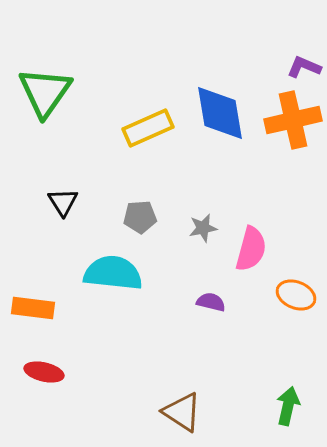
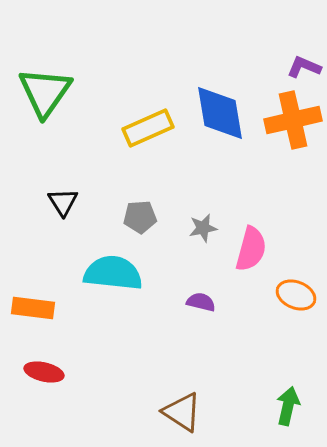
purple semicircle: moved 10 px left
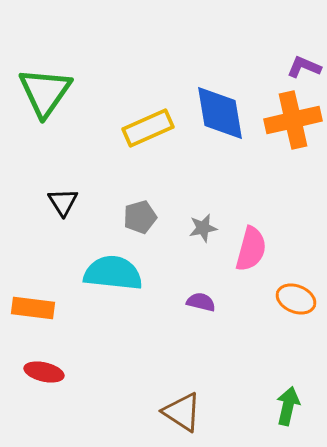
gray pentagon: rotated 12 degrees counterclockwise
orange ellipse: moved 4 px down
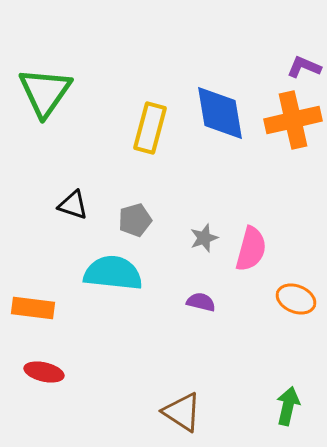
yellow rectangle: moved 2 px right; rotated 51 degrees counterclockwise
black triangle: moved 10 px right, 3 px down; rotated 40 degrees counterclockwise
gray pentagon: moved 5 px left, 3 px down
gray star: moved 1 px right, 10 px down; rotated 8 degrees counterclockwise
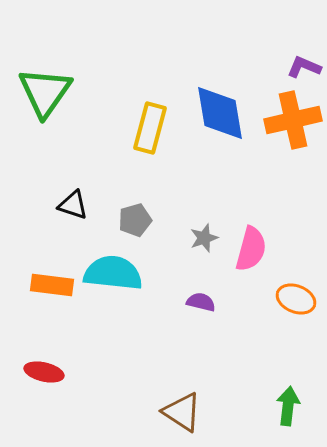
orange rectangle: moved 19 px right, 23 px up
green arrow: rotated 6 degrees counterclockwise
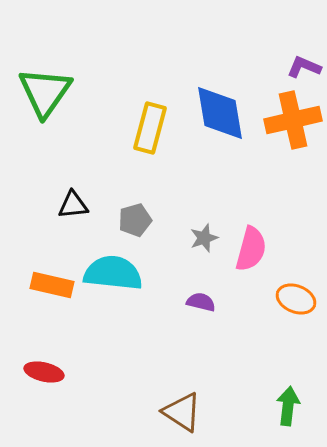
black triangle: rotated 24 degrees counterclockwise
orange rectangle: rotated 6 degrees clockwise
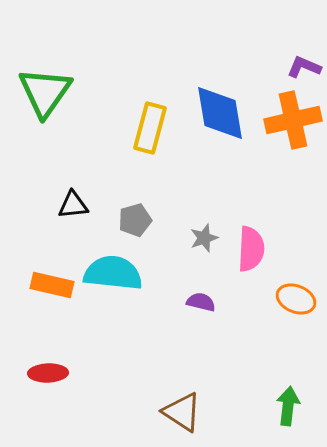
pink semicircle: rotated 12 degrees counterclockwise
red ellipse: moved 4 px right, 1 px down; rotated 15 degrees counterclockwise
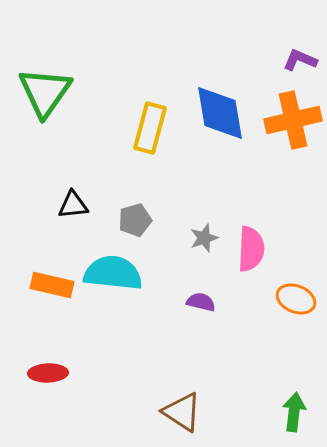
purple L-shape: moved 4 px left, 7 px up
green arrow: moved 6 px right, 6 px down
